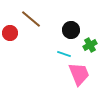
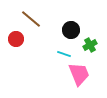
red circle: moved 6 px right, 6 px down
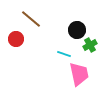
black circle: moved 6 px right
pink trapezoid: rotated 10 degrees clockwise
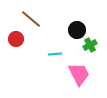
cyan line: moved 9 px left; rotated 24 degrees counterclockwise
pink trapezoid: rotated 15 degrees counterclockwise
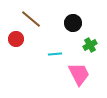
black circle: moved 4 px left, 7 px up
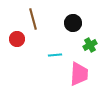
brown line: moved 2 px right; rotated 35 degrees clockwise
red circle: moved 1 px right
cyan line: moved 1 px down
pink trapezoid: rotated 30 degrees clockwise
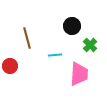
brown line: moved 6 px left, 19 px down
black circle: moved 1 px left, 3 px down
red circle: moved 7 px left, 27 px down
green cross: rotated 16 degrees counterclockwise
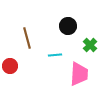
black circle: moved 4 px left
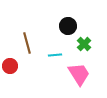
brown line: moved 5 px down
green cross: moved 6 px left, 1 px up
pink trapezoid: rotated 35 degrees counterclockwise
